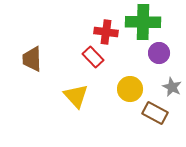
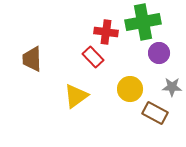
green cross: rotated 12 degrees counterclockwise
gray star: rotated 24 degrees counterclockwise
yellow triangle: rotated 36 degrees clockwise
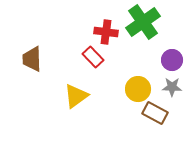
green cross: rotated 24 degrees counterclockwise
purple circle: moved 13 px right, 7 px down
yellow circle: moved 8 px right
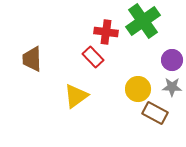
green cross: moved 1 px up
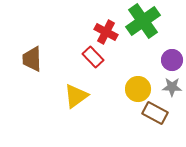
red cross: rotated 20 degrees clockwise
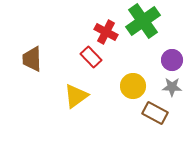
red rectangle: moved 2 px left
yellow circle: moved 5 px left, 3 px up
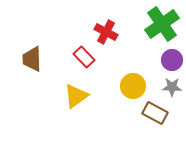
green cross: moved 19 px right, 3 px down
red rectangle: moved 7 px left
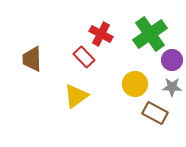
green cross: moved 12 px left, 10 px down
red cross: moved 5 px left, 2 px down
yellow circle: moved 2 px right, 2 px up
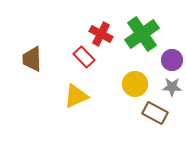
green cross: moved 8 px left
yellow triangle: rotated 12 degrees clockwise
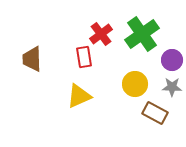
red cross: rotated 25 degrees clockwise
red rectangle: rotated 35 degrees clockwise
yellow triangle: moved 3 px right
